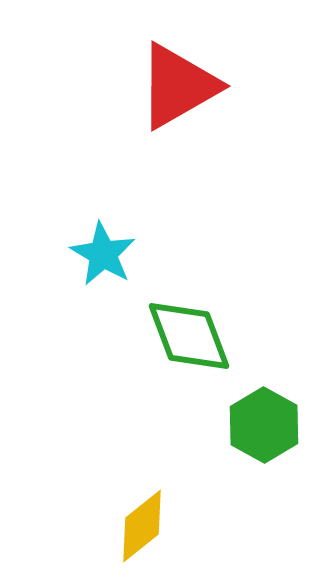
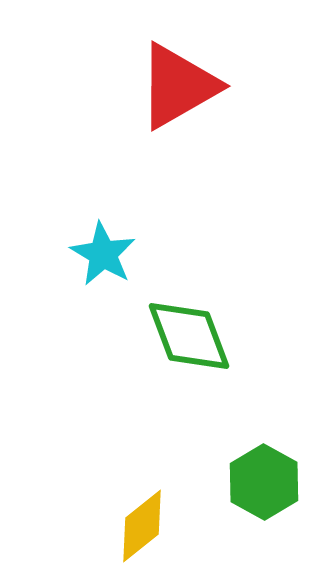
green hexagon: moved 57 px down
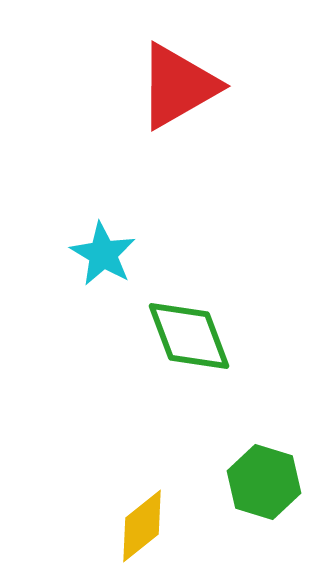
green hexagon: rotated 12 degrees counterclockwise
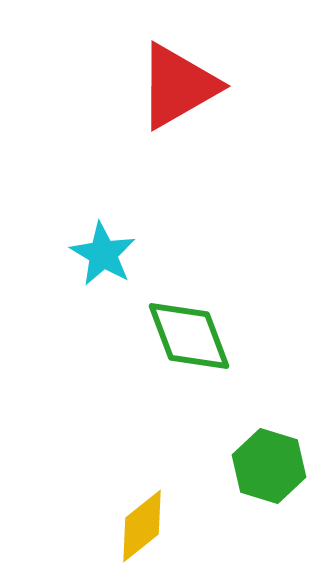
green hexagon: moved 5 px right, 16 px up
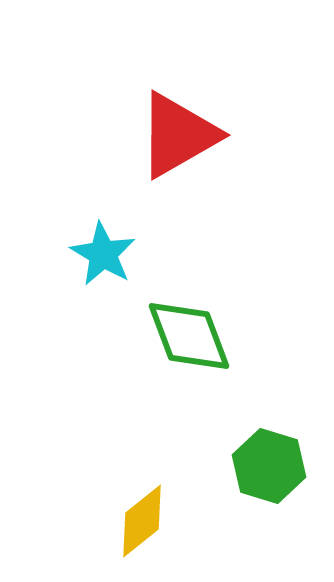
red triangle: moved 49 px down
yellow diamond: moved 5 px up
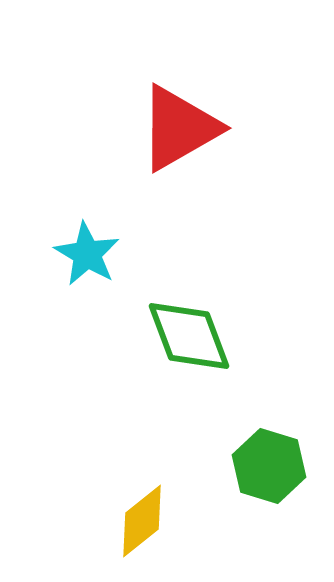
red triangle: moved 1 px right, 7 px up
cyan star: moved 16 px left
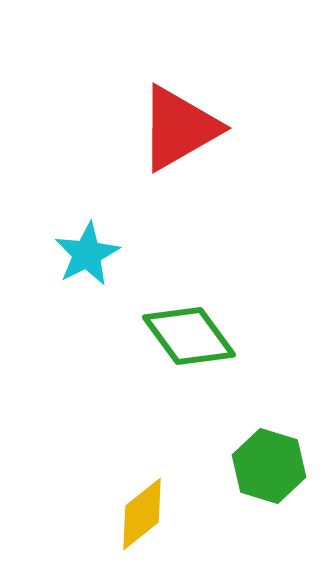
cyan star: rotated 14 degrees clockwise
green diamond: rotated 16 degrees counterclockwise
yellow diamond: moved 7 px up
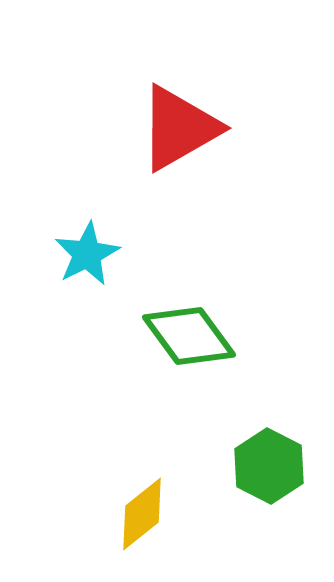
green hexagon: rotated 10 degrees clockwise
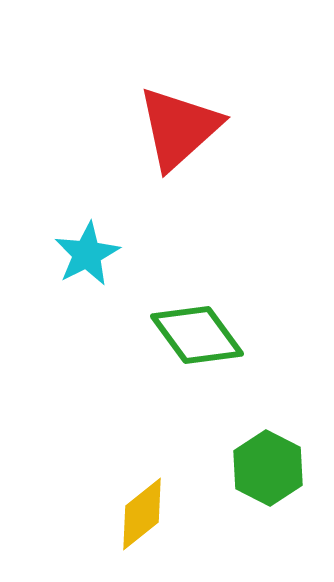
red triangle: rotated 12 degrees counterclockwise
green diamond: moved 8 px right, 1 px up
green hexagon: moved 1 px left, 2 px down
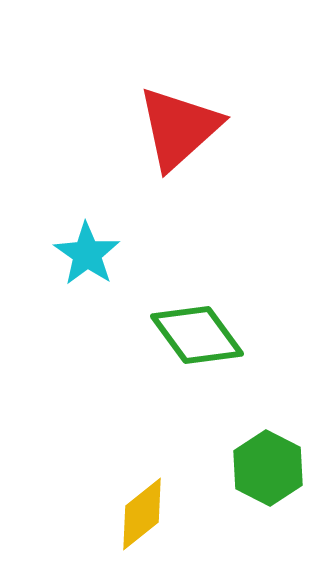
cyan star: rotated 10 degrees counterclockwise
